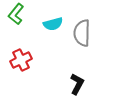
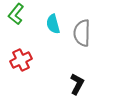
cyan semicircle: rotated 90 degrees clockwise
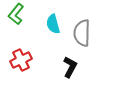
black L-shape: moved 7 px left, 17 px up
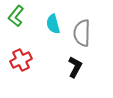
green L-shape: moved 2 px down
black L-shape: moved 5 px right
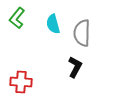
green L-shape: moved 1 px right, 2 px down
red cross: moved 22 px down; rotated 30 degrees clockwise
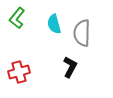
cyan semicircle: moved 1 px right
black L-shape: moved 5 px left
red cross: moved 2 px left, 10 px up; rotated 20 degrees counterclockwise
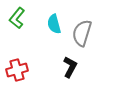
gray semicircle: rotated 16 degrees clockwise
red cross: moved 2 px left, 2 px up
